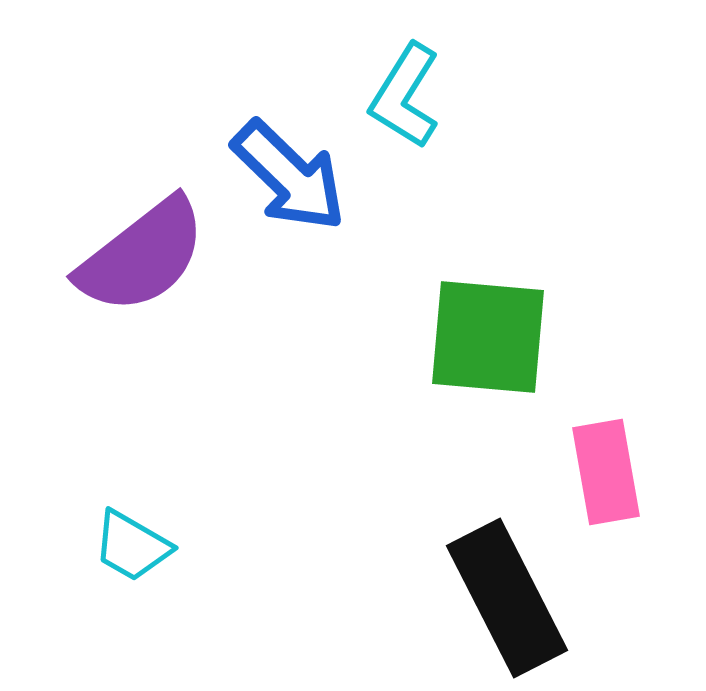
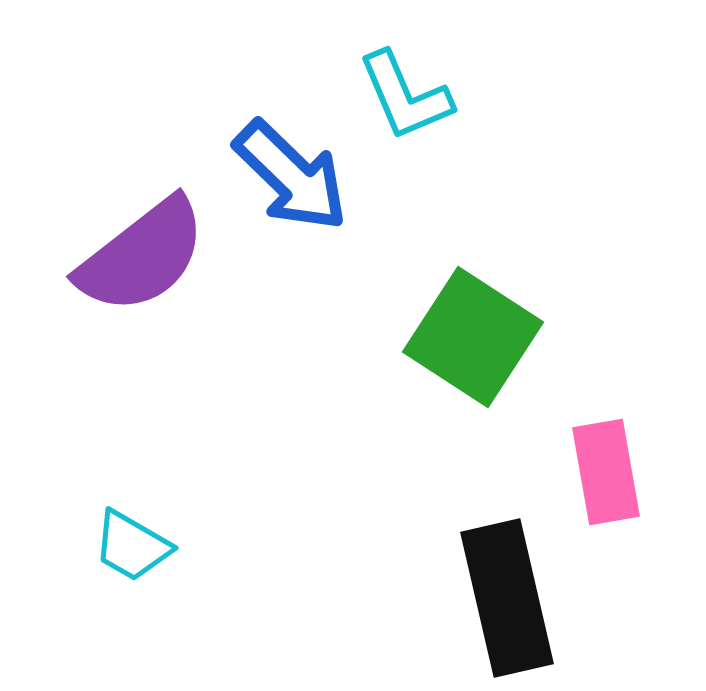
cyan L-shape: rotated 55 degrees counterclockwise
blue arrow: moved 2 px right
green square: moved 15 px left; rotated 28 degrees clockwise
black rectangle: rotated 14 degrees clockwise
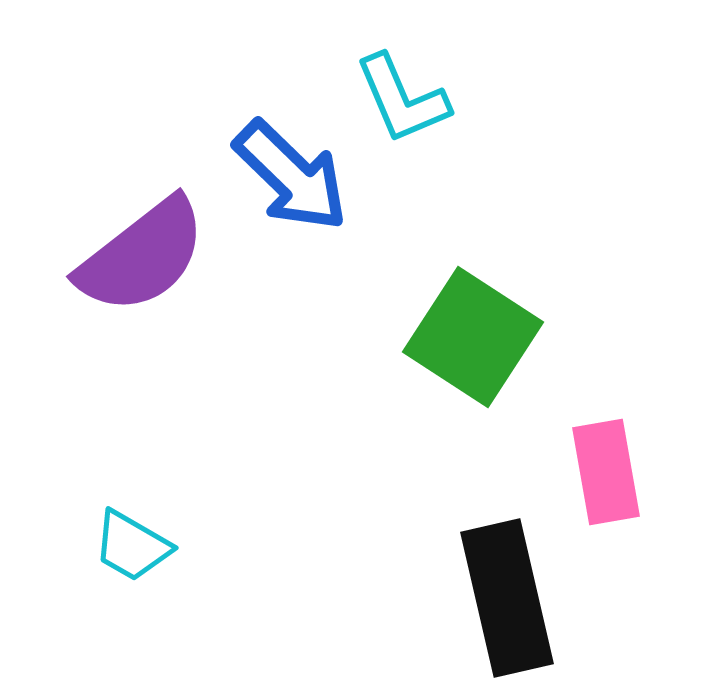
cyan L-shape: moved 3 px left, 3 px down
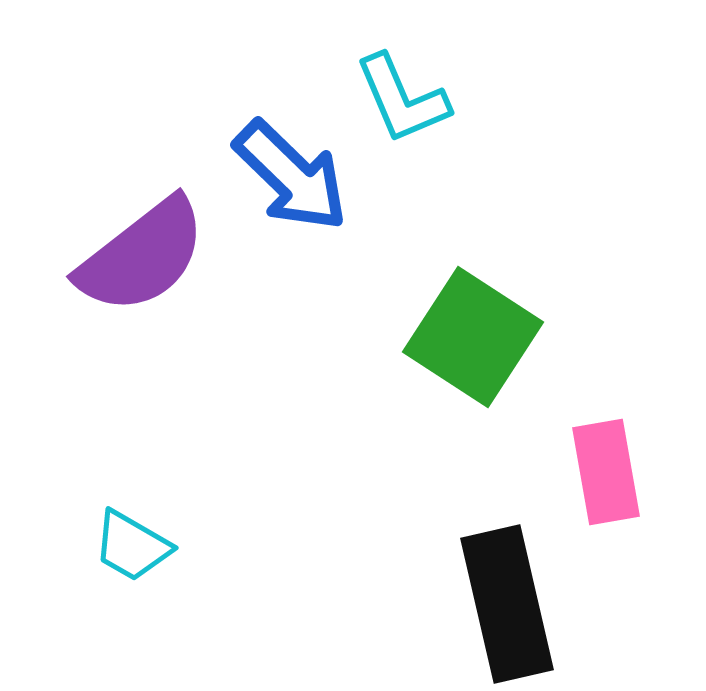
black rectangle: moved 6 px down
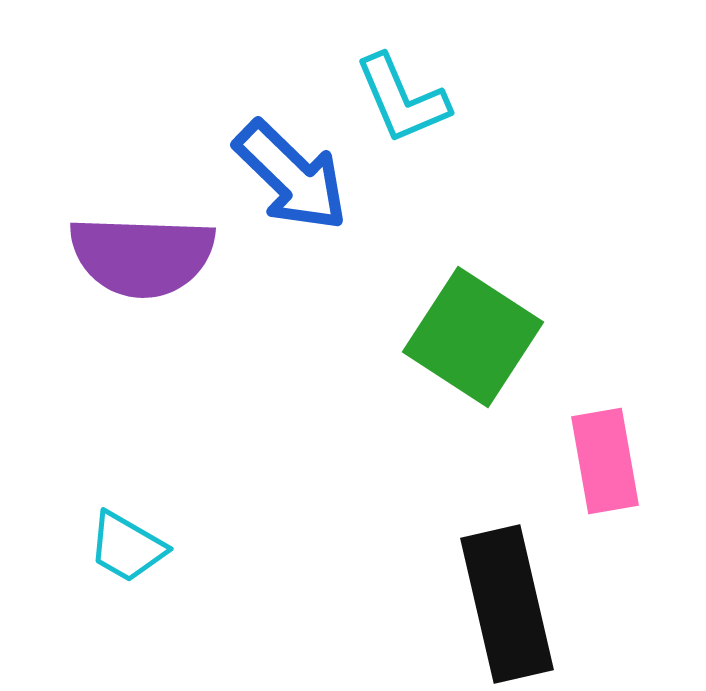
purple semicircle: rotated 40 degrees clockwise
pink rectangle: moved 1 px left, 11 px up
cyan trapezoid: moved 5 px left, 1 px down
